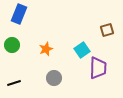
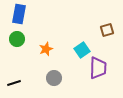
blue rectangle: rotated 12 degrees counterclockwise
green circle: moved 5 px right, 6 px up
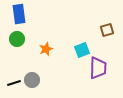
blue rectangle: rotated 18 degrees counterclockwise
cyan square: rotated 14 degrees clockwise
gray circle: moved 22 px left, 2 px down
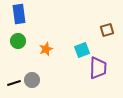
green circle: moved 1 px right, 2 px down
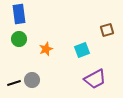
green circle: moved 1 px right, 2 px up
purple trapezoid: moved 3 px left, 11 px down; rotated 60 degrees clockwise
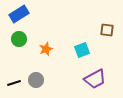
blue rectangle: rotated 66 degrees clockwise
brown square: rotated 24 degrees clockwise
gray circle: moved 4 px right
